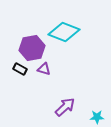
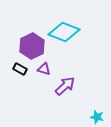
purple hexagon: moved 2 px up; rotated 15 degrees counterclockwise
purple arrow: moved 21 px up
cyan star: rotated 16 degrees clockwise
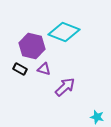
purple hexagon: rotated 20 degrees counterclockwise
purple arrow: moved 1 px down
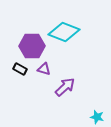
purple hexagon: rotated 15 degrees counterclockwise
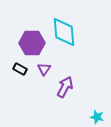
cyan diamond: rotated 64 degrees clockwise
purple hexagon: moved 3 px up
purple triangle: rotated 48 degrees clockwise
purple arrow: rotated 20 degrees counterclockwise
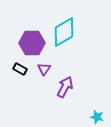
cyan diamond: rotated 64 degrees clockwise
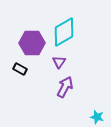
purple triangle: moved 15 px right, 7 px up
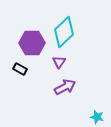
cyan diamond: rotated 12 degrees counterclockwise
purple arrow: rotated 35 degrees clockwise
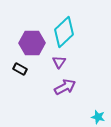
cyan star: moved 1 px right
